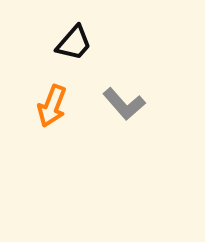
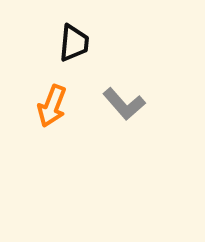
black trapezoid: rotated 36 degrees counterclockwise
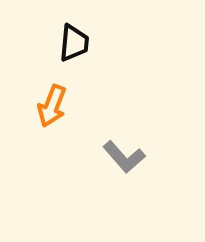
gray L-shape: moved 53 px down
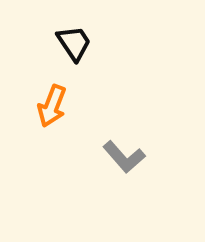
black trapezoid: rotated 39 degrees counterclockwise
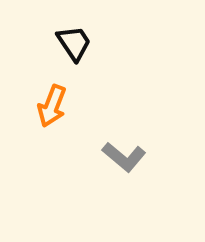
gray L-shape: rotated 9 degrees counterclockwise
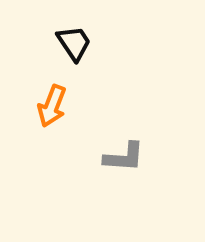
gray L-shape: rotated 36 degrees counterclockwise
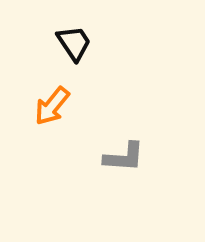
orange arrow: rotated 18 degrees clockwise
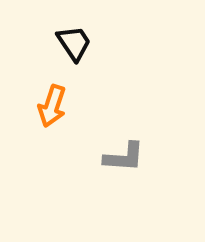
orange arrow: rotated 21 degrees counterclockwise
